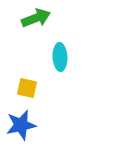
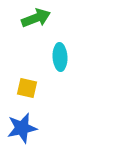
blue star: moved 1 px right, 3 px down
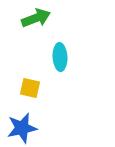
yellow square: moved 3 px right
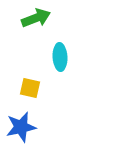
blue star: moved 1 px left, 1 px up
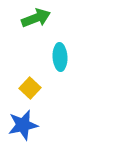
yellow square: rotated 30 degrees clockwise
blue star: moved 2 px right, 2 px up
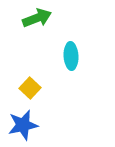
green arrow: moved 1 px right
cyan ellipse: moved 11 px right, 1 px up
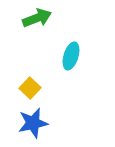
cyan ellipse: rotated 20 degrees clockwise
blue star: moved 10 px right, 2 px up
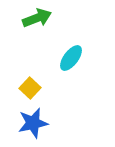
cyan ellipse: moved 2 px down; rotated 20 degrees clockwise
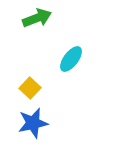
cyan ellipse: moved 1 px down
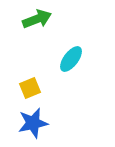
green arrow: moved 1 px down
yellow square: rotated 25 degrees clockwise
